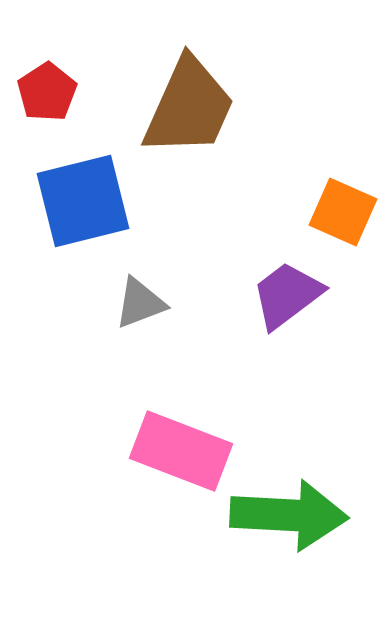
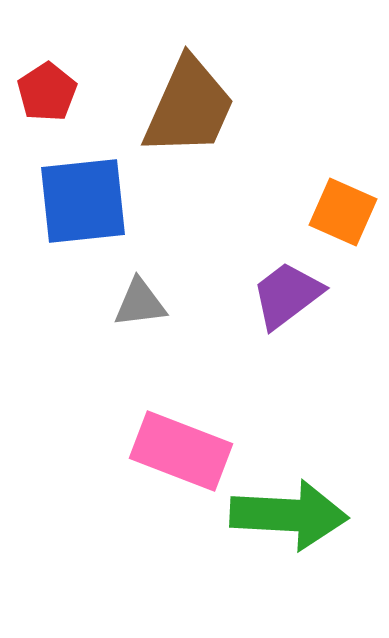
blue square: rotated 8 degrees clockwise
gray triangle: rotated 14 degrees clockwise
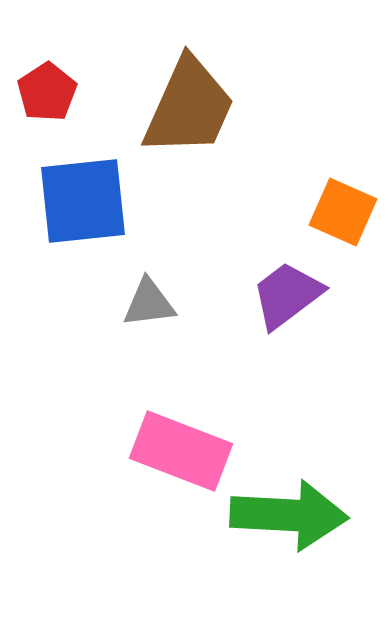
gray triangle: moved 9 px right
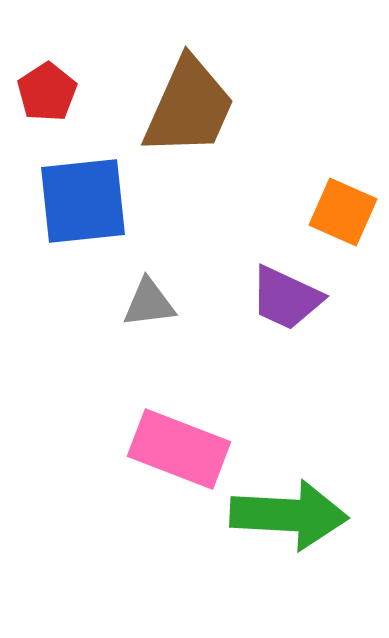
purple trapezoid: moved 1 px left, 3 px down; rotated 118 degrees counterclockwise
pink rectangle: moved 2 px left, 2 px up
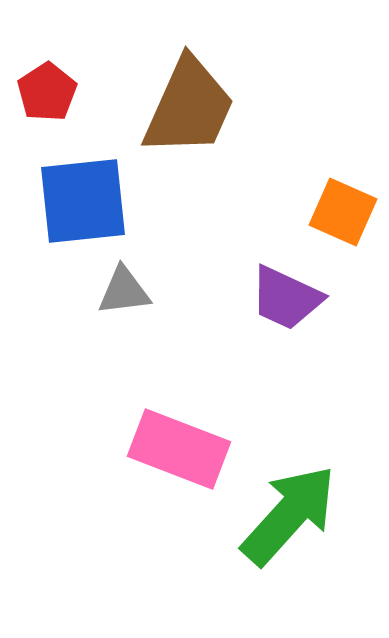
gray triangle: moved 25 px left, 12 px up
green arrow: rotated 51 degrees counterclockwise
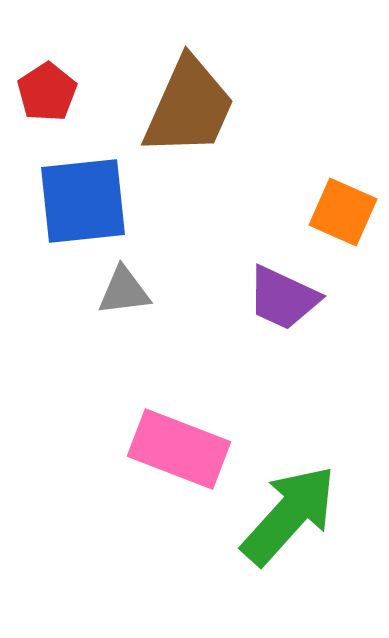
purple trapezoid: moved 3 px left
